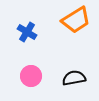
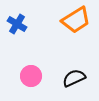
blue cross: moved 10 px left, 8 px up
black semicircle: rotated 15 degrees counterclockwise
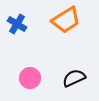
orange trapezoid: moved 10 px left
pink circle: moved 1 px left, 2 px down
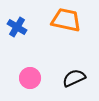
orange trapezoid: rotated 136 degrees counterclockwise
blue cross: moved 3 px down
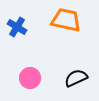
black semicircle: moved 2 px right
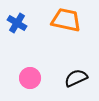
blue cross: moved 4 px up
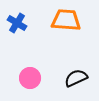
orange trapezoid: rotated 8 degrees counterclockwise
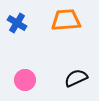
orange trapezoid: rotated 8 degrees counterclockwise
pink circle: moved 5 px left, 2 px down
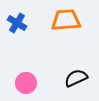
pink circle: moved 1 px right, 3 px down
